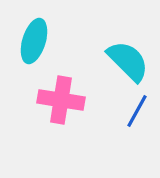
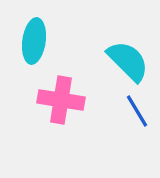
cyan ellipse: rotated 9 degrees counterclockwise
blue line: rotated 60 degrees counterclockwise
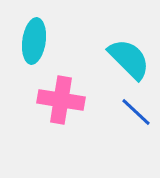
cyan semicircle: moved 1 px right, 2 px up
blue line: moved 1 px left, 1 px down; rotated 16 degrees counterclockwise
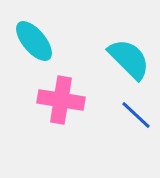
cyan ellipse: rotated 48 degrees counterclockwise
blue line: moved 3 px down
